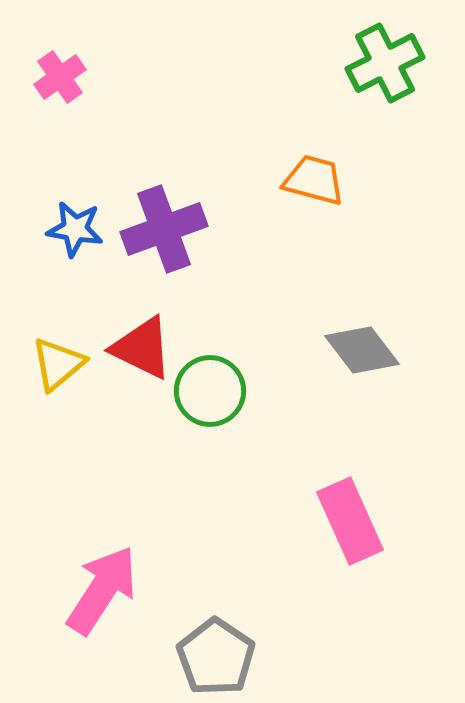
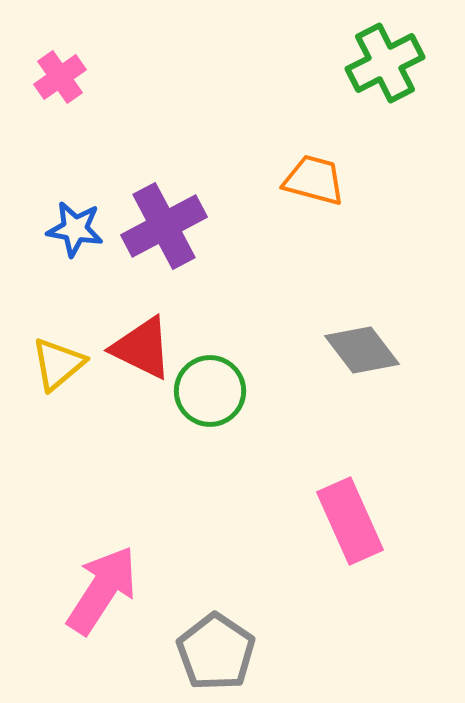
purple cross: moved 3 px up; rotated 8 degrees counterclockwise
gray pentagon: moved 5 px up
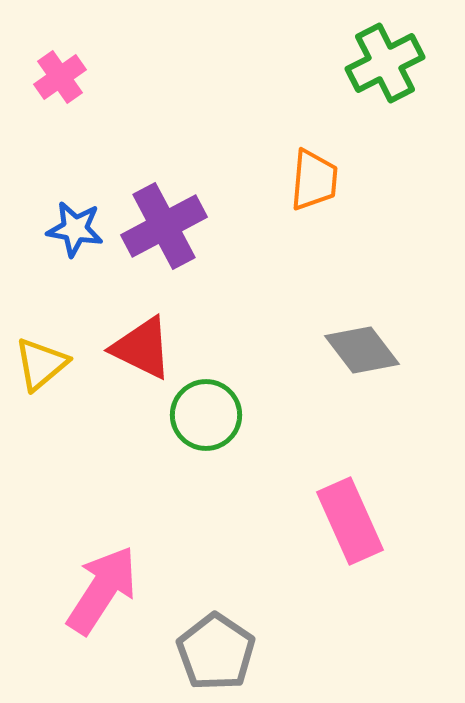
orange trapezoid: rotated 80 degrees clockwise
yellow triangle: moved 17 px left
green circle: moved 4 px left, 24 px down
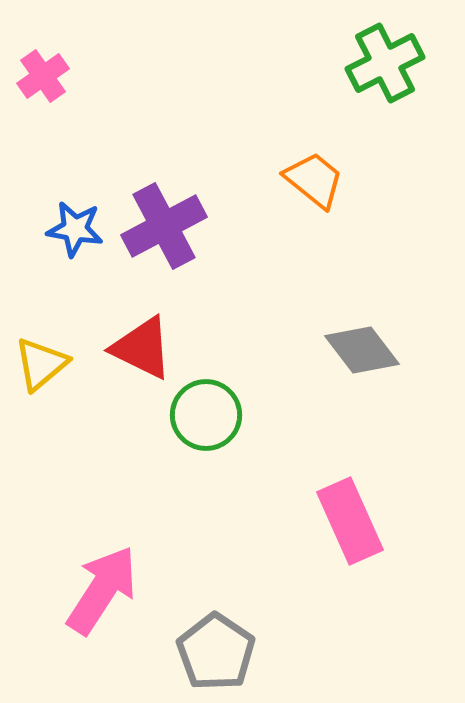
pink cross: moved 17 px left, 1 px up
orange trapezoid: rotated 56 degrees counterclockwise
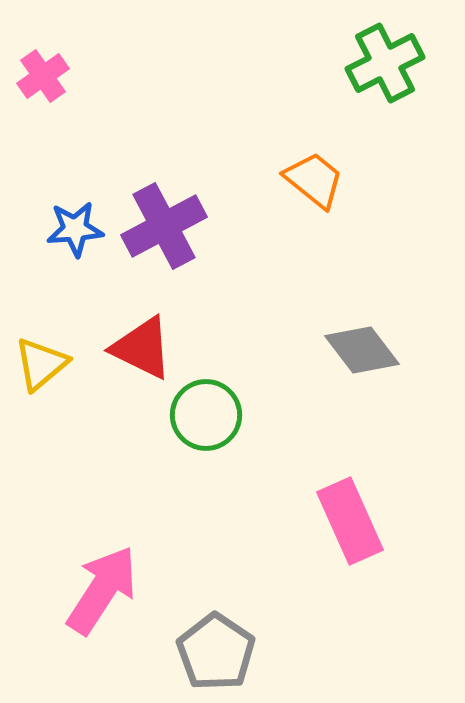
blue star: rotated 14 degrees counterclockwise
